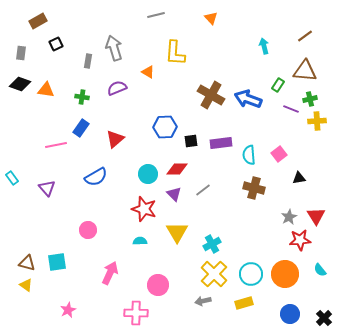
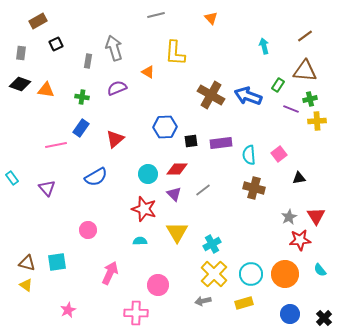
blue arrow at (248, 99): moved 3 px up
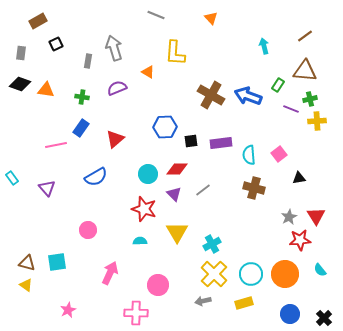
gray line at (156, 15): rotated 36 degrees clockwise
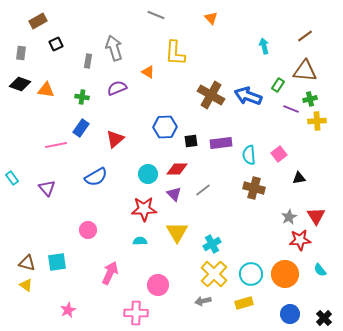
red star at (144, 209): rotated 20 degrees counterclockwise
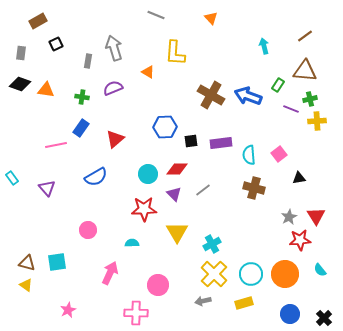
purple semicircle at (117, 88): moved 4 px left
cyan semicircle at (140, 241): moved 8 px left, 2 px down
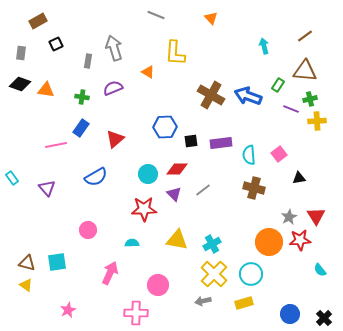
yellow triangle at (177, 232): moved 8 px down; rotated 50 degrees counterclockwise
orange circle at (285, 274): moved 16 px left, 32 px up
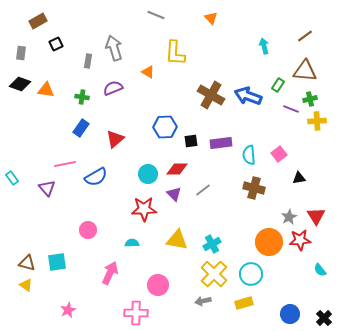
pink line at (56, 145): moved 9 px right, 19 px down
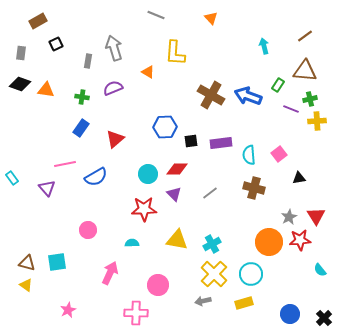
gray line at (203, 190): moved 7 px right, 3 px down
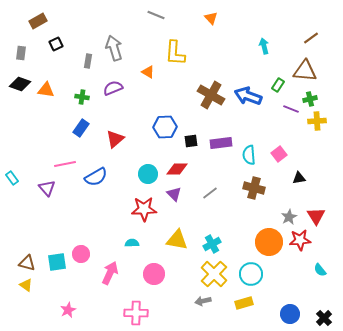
brown line at (305, 36): moved 6 px right, 2 px down
pink circle at (88, 230): moved 7 px left, 24 px down
pink circle at (158, 285): moved 4 px left, 11 px up
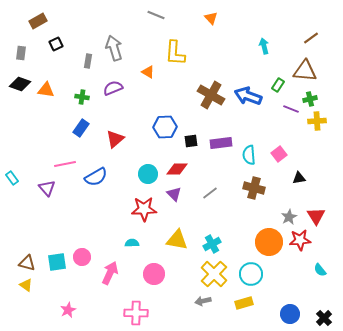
pink circle at (81, 254): moved 1 px right, 3 px down
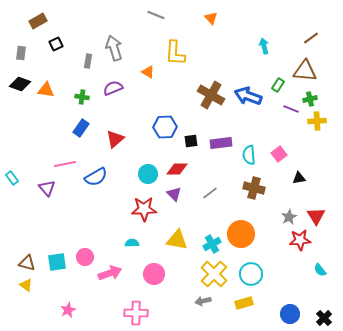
orange circle at (269, 242): moved 28 px left, 8 px up
pink circle at (82, 257): moved 3 px right
pink arrow at (110, 273): rotated 45 degrees clockwise
